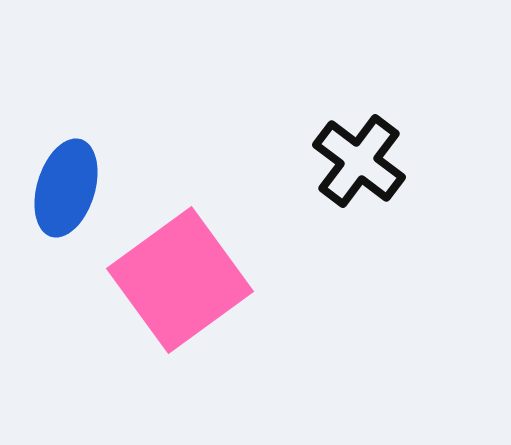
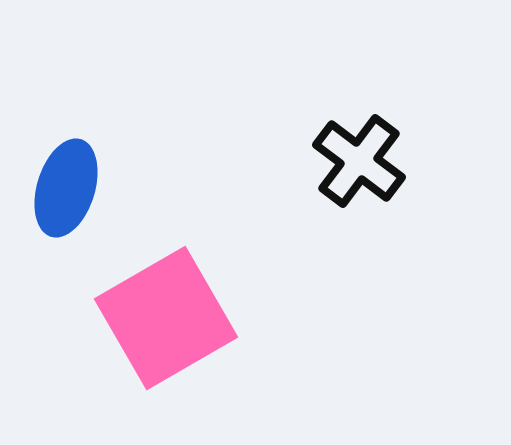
pink square: moved 14 px left, 38 px down; rotated 6 degrees clockwise
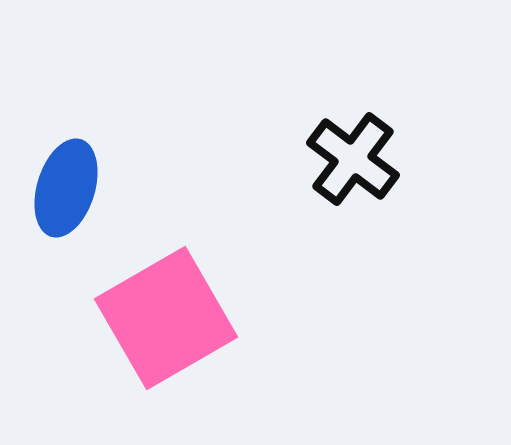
black cross: moved 6 px left, 2 px up
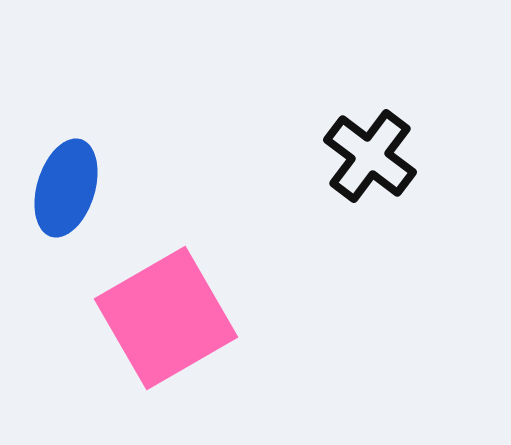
black cross: moved 17 px right, 3 px up
